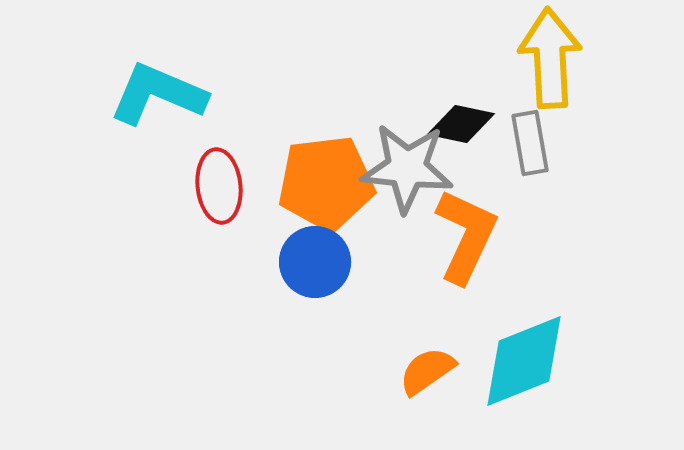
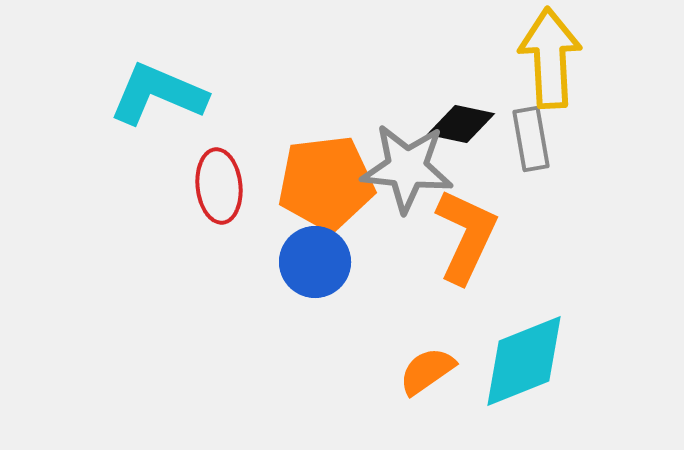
gray rectangle: moved 1 px right, 4 px up
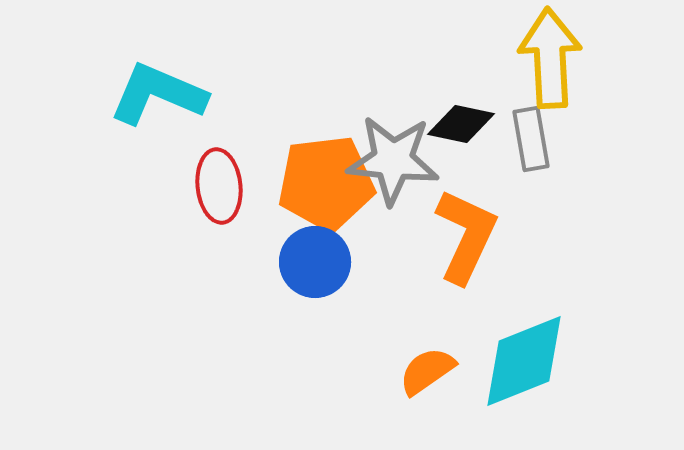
gray star: moved 14 px left, 8 px up
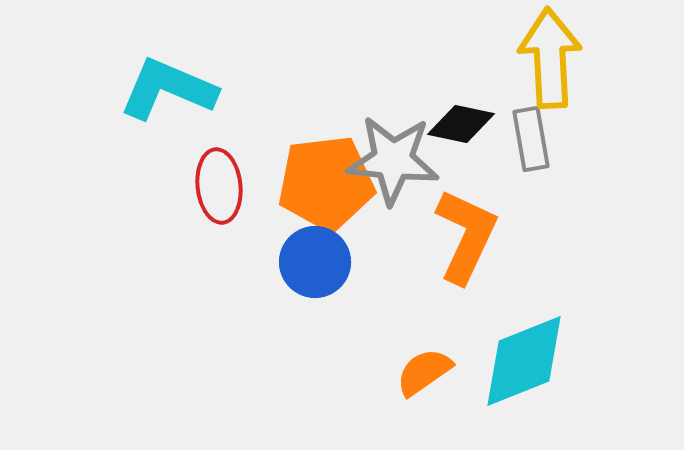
cyan L-shape: moved 10 px right, 5 px up
orange semicircle: moved 3 px left, 1 px down
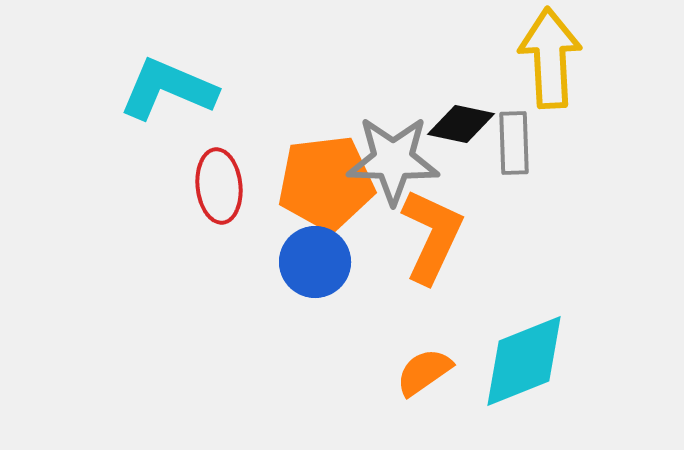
gray rectangle: moved 17 px left, 4 px down; rotated 8 degrees clockwise
gray star: rotated 4 degrees counterclockwise
orange L-shape: moved 34 px left
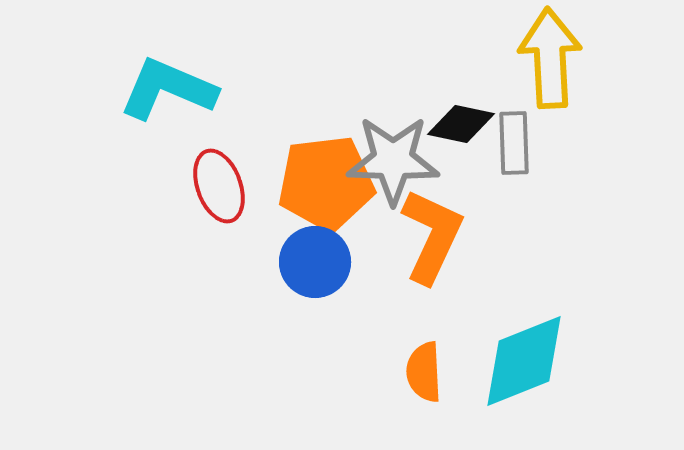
red ellipse: rotated 14 degrees counterclockwise
orange semicircle: rotated 58 degrees counterclockwise
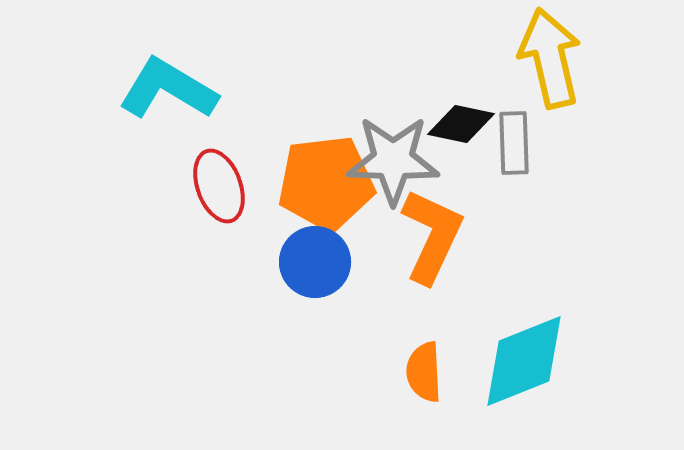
yellow arrow: rotated 10 degrees counterclockwise
cyan L-shape: rotated 8 degrees clockwise
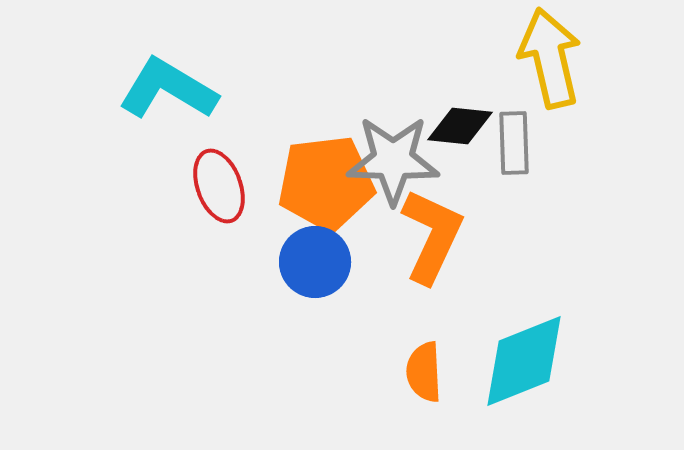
black diamond: moved 1 px left, 2 px down; rotated 6 degrees counterclockwise
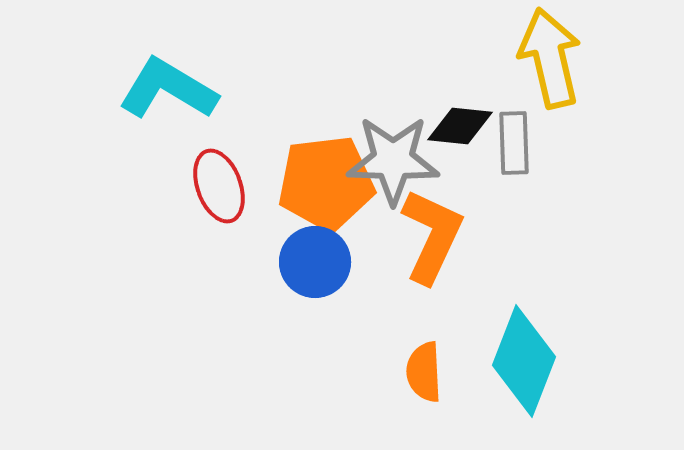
cyan diamond: rotated 47 degrees counterclockwise
